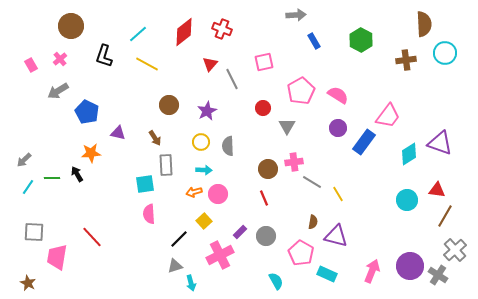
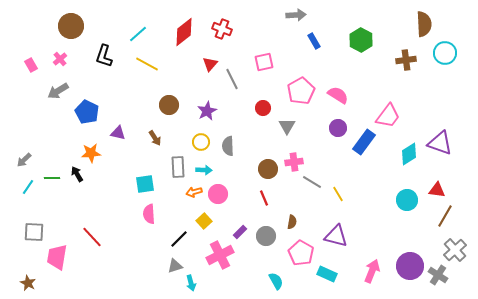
gray rectangle at (166, 165): moved 12 px right, 2 px down
brown semicircle at (313, 222): moved 21 px left
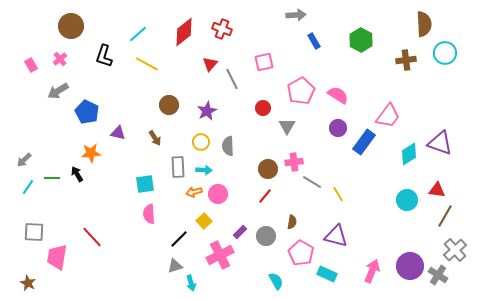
red line at (264, 198): moved 1 px right, 2 px up; rotated 63 degrees clockwise
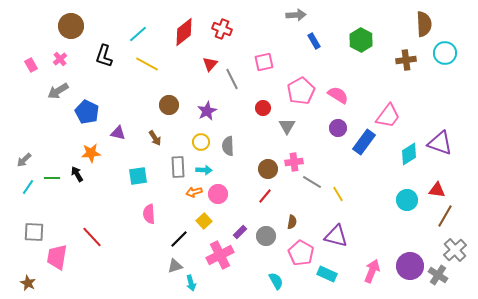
cyan square at (145, 184): moved 7 px left, 8 px up
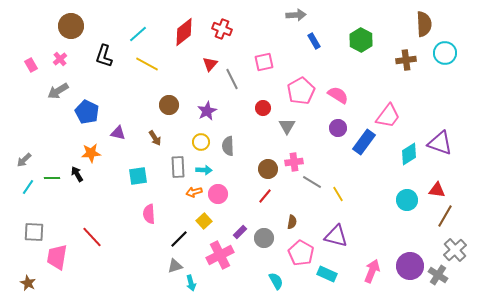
gray circle at (266, 236): moved 2 px left, 2 px down
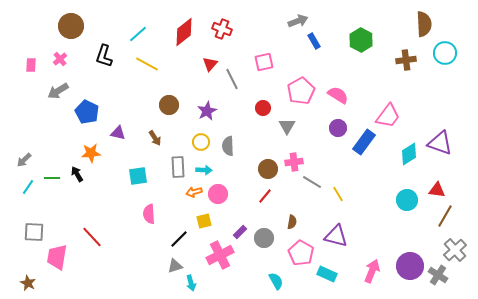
gray arrow at (296, 15): moved 2 px right, 6 px down; rotated 18 degrees counterclockwise
pink rectangle at (31, 65): rotated 32 degrees clockwise
yellow square at (204, 221): rotated 28 degrees clockwise
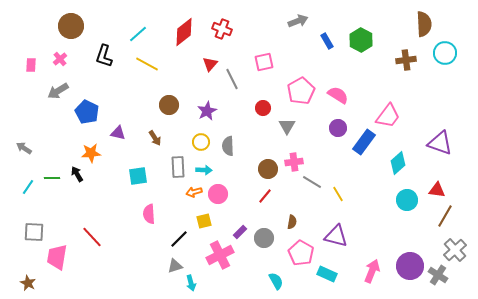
blue rectangle at (314, 41): moved 13 px right
cyan diamond at (409, 154): moved 11 px left, 9 px down; rotated 10 degrees counterclockwise
gray arrow at (24, 160): moved 12 px up; rotated 77 degrees clockwise
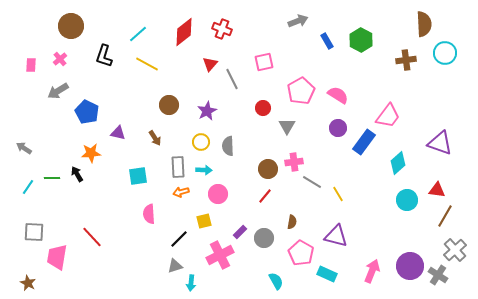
orange arrow at (194, 192): moved 13 px left
cyan arrow at (191, 283): rotated 21 degrees clockwise
